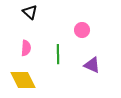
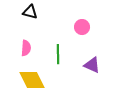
black triangle: rotated 28 degrees counterclockwise
pink circle: moved 3 px up
yellow diamond: moved 9 px right
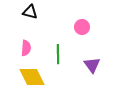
purple triangle: rotated 30 degrees clockwise
yellow diamond: moved 3 px up
